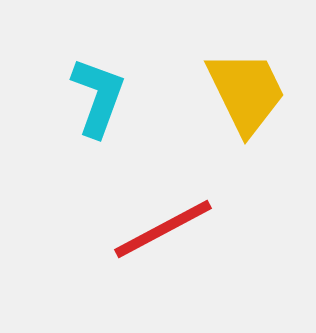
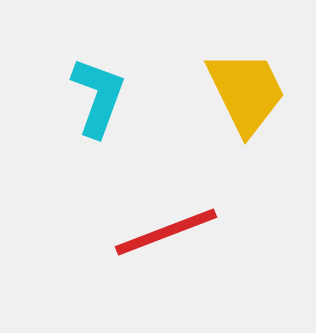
red line: moved 3 px right, 3 px down; rotated 7 degrees clockwise
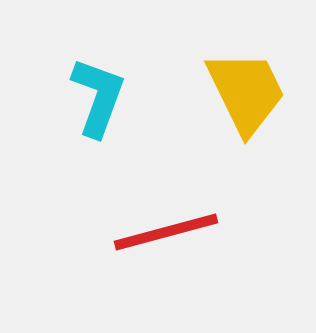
red line: rotated 6 degrees clockwise
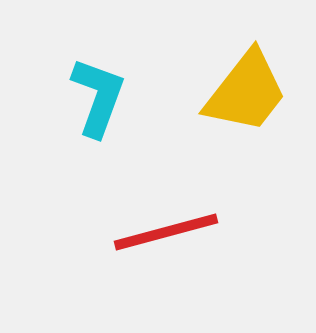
yellow trapezoid: rotated 64 degrees clockwise
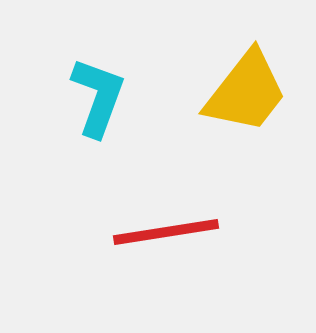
red line: rotated 6 degrees clockwise
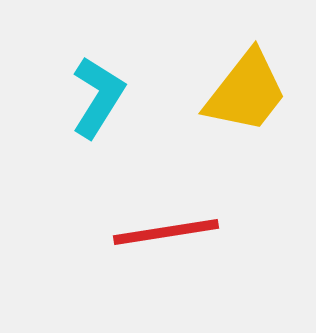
cyan L-shape: rotated 12 degrees clockwise
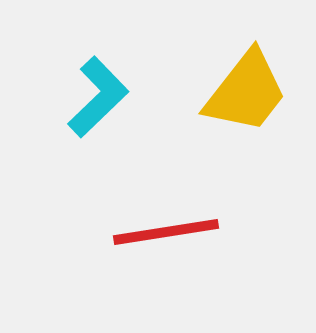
cyan L-shape: rotated 14 degrees clockwise
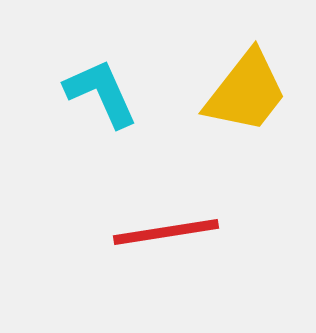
cyan L-shape: moved 3 px right, 4 px up; rotated 70 degrees counterclockwise
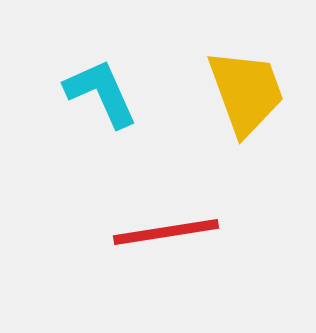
yellow trapezoid: rotated 58 degrees counterclockwise
